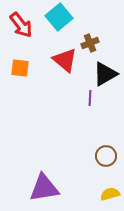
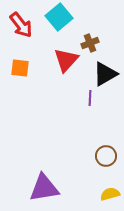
red triangle: moved 1 px right; rotated 32 degrees clockwise
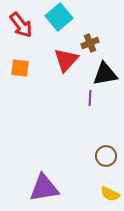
black triangle: rotated 20 degrees clockwise
yellow semicircle: rotated 138 degrees counterclockwise
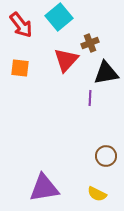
black triangle: moved 1 px right, 1 px up
yellow semicircle: moved 13 px left
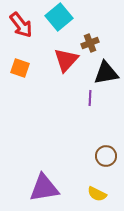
orange square: rotated 12 degrees clockwise
